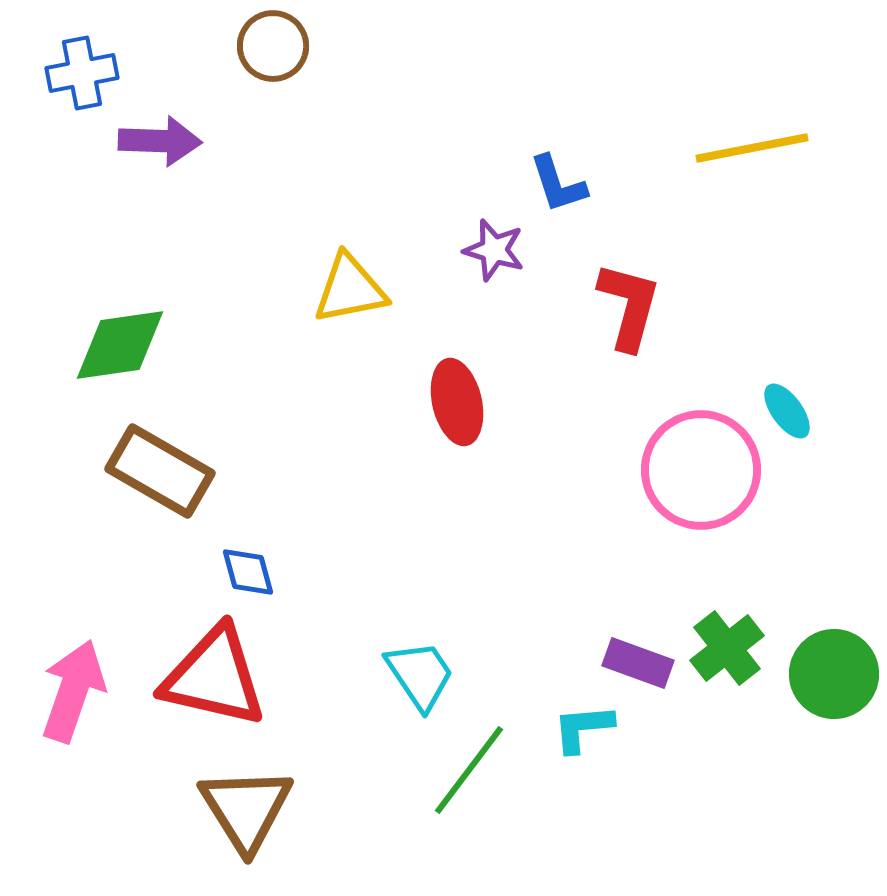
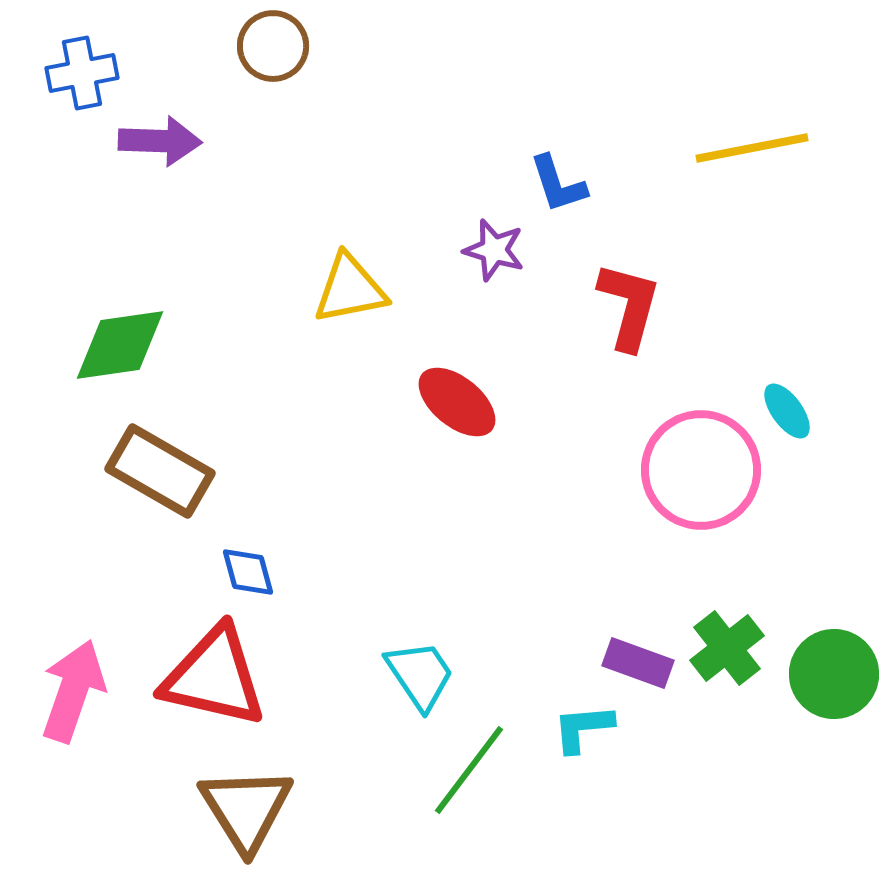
red ellipse: rotated 38 degrees counterclockwise
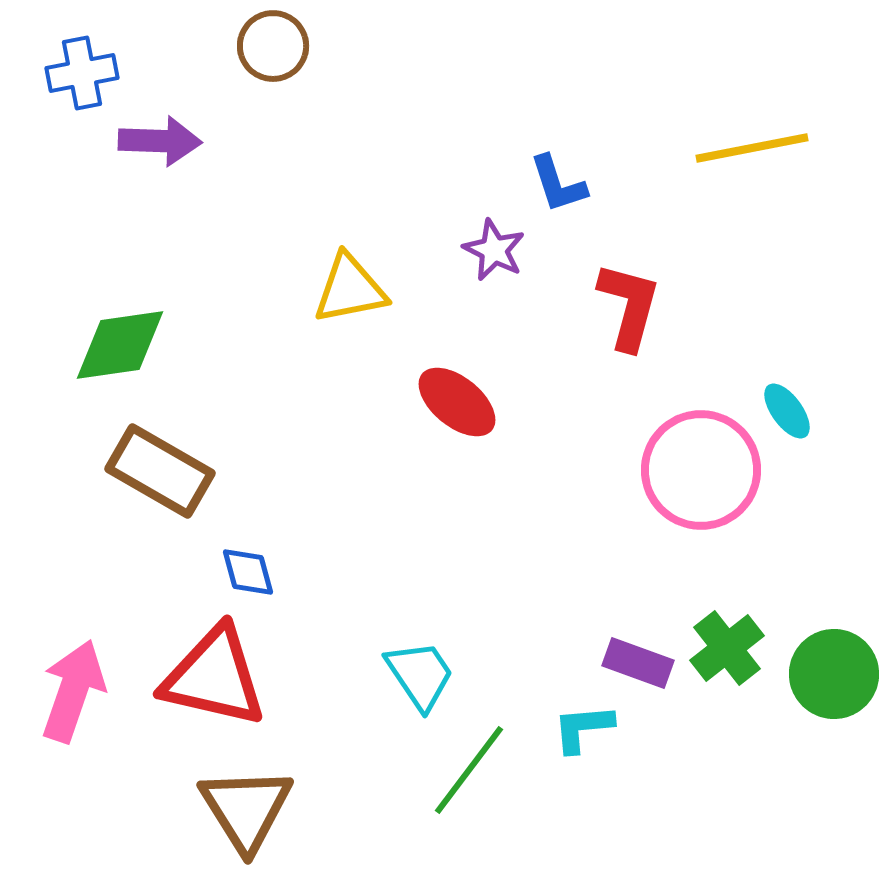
purple star: rotated 10 degrees clockwise
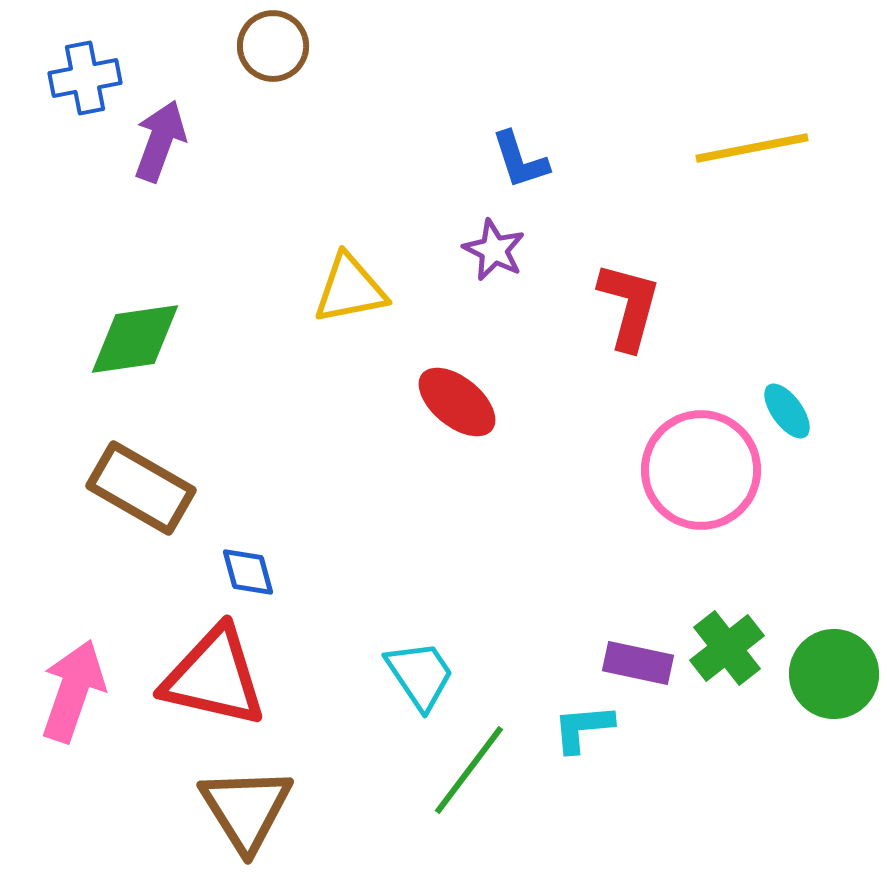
blue cross: moved 3 px right, 5 px down
purple arrow: rotated 72 degrees counterclockwise
blue L-shape: moved 38 px left, 24 px up
green diamond: moved 15 px right, 6 px up
brown rectangle: moved 19 px left, 17 px down
purple rectangle: rotated 8 degrees counterclockwise
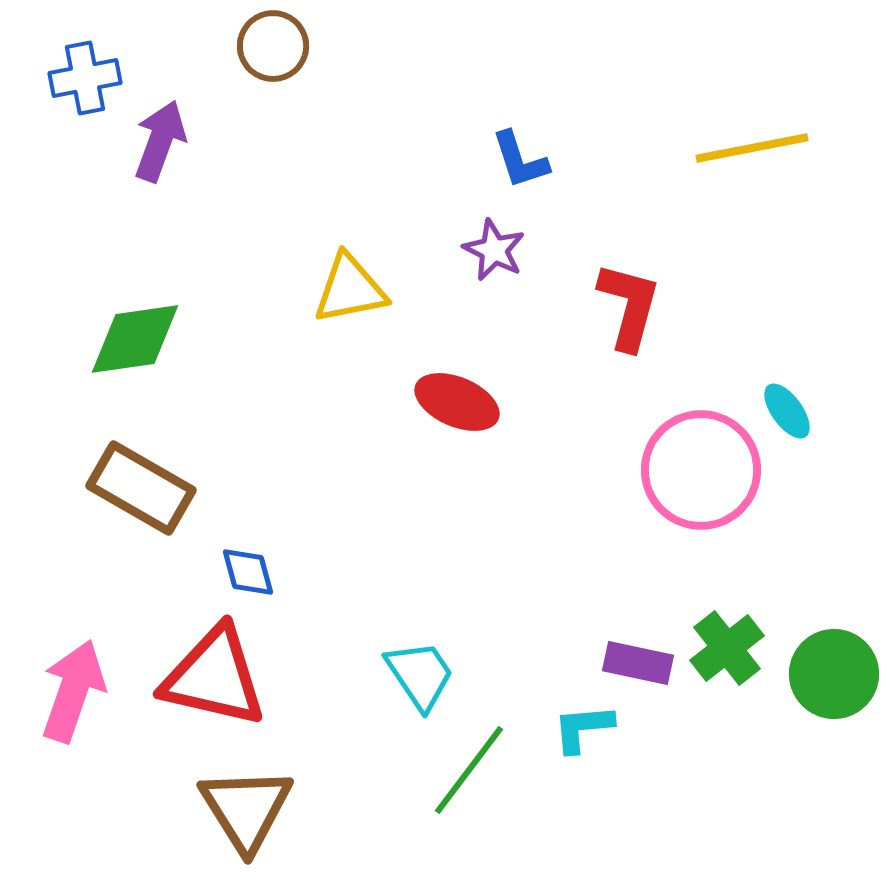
red ellipse: rotated 16 degrees counterclockwise
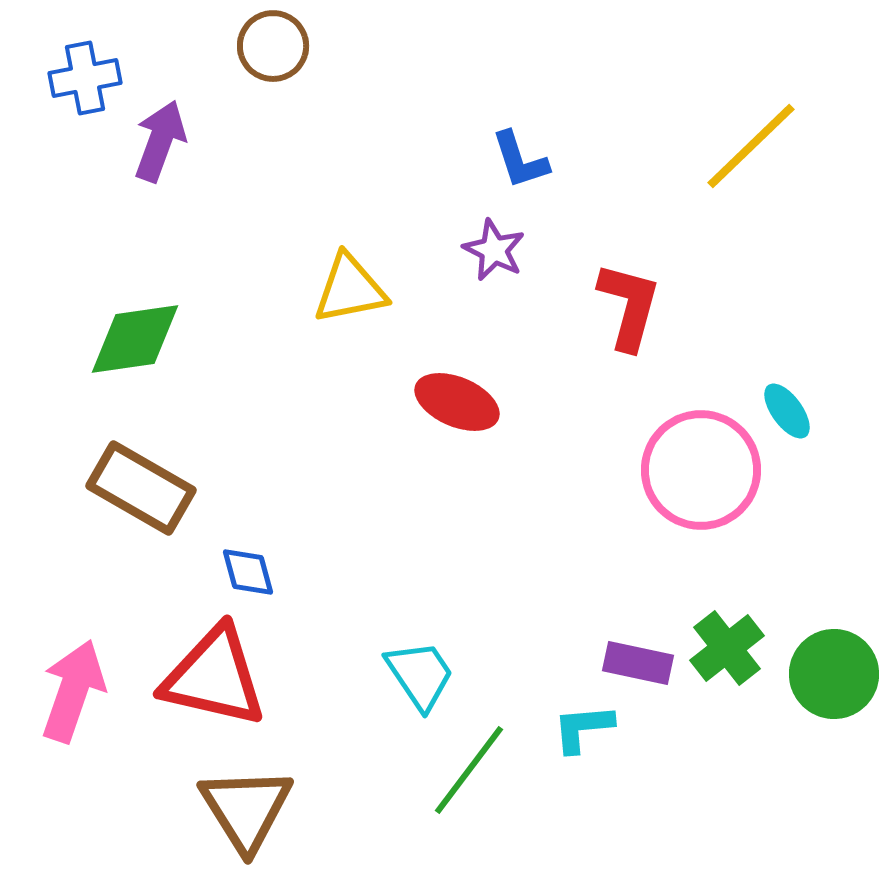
yellow line: moved 1 px left, 2 px up; rotated 33 degrees counterclockwise
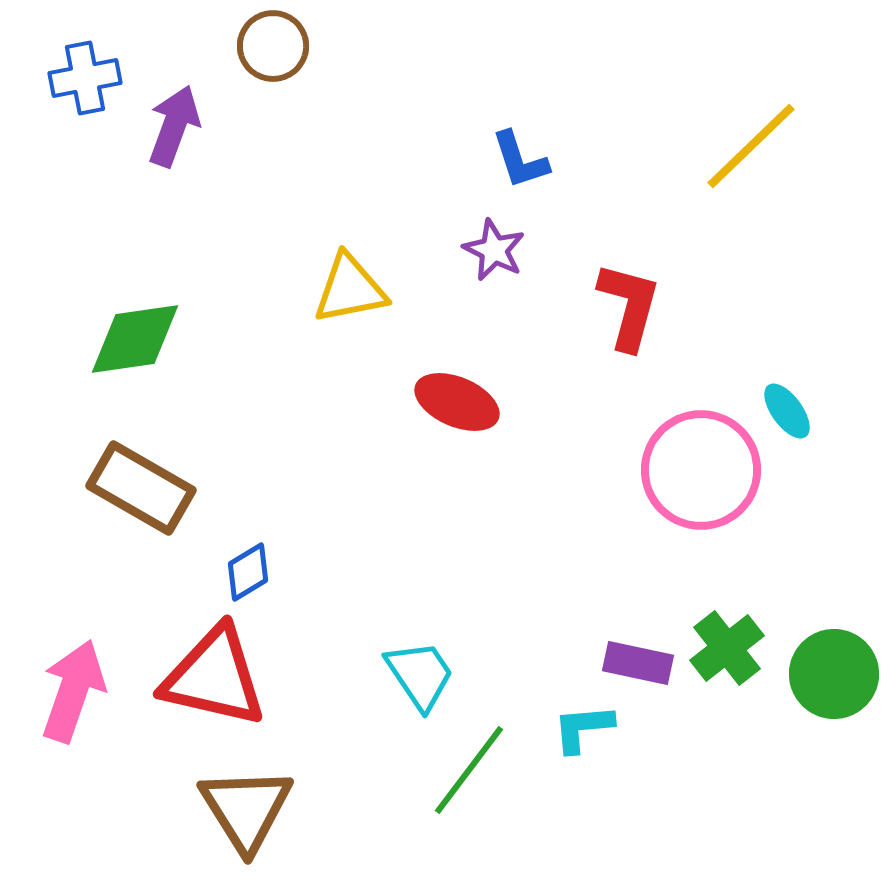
purple arrow: moved 14 px right, 15 px up
blue diamond: rotated 74 degrees clockwise
